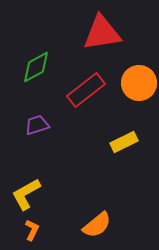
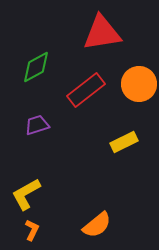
orange circle: moved 1 px down
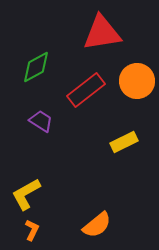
orange circle: moved 2 px left, 3 px up
purple trapezoid: moved 4 px right, 4 px up; rotated 50 degrees clockwise
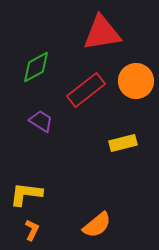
orange circle: moved 1 px left
yellow rectangle: moved 1 px left, 1 px down; rotated 12 degrees clockwise
yellow L-shape: rotated 36 degrees clockwise
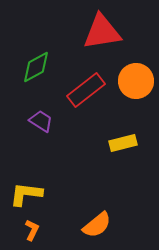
red triangle: moved 1 px up
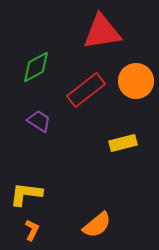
purple trapezoid: moved 2 px left
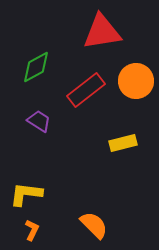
orange semicircle: moved 3 px left; rotated 96 degrees counterclockwise
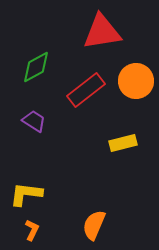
purple trapezoid: moved 5 px left
orange semicircle: rotated 112 degrees counterclockwise
